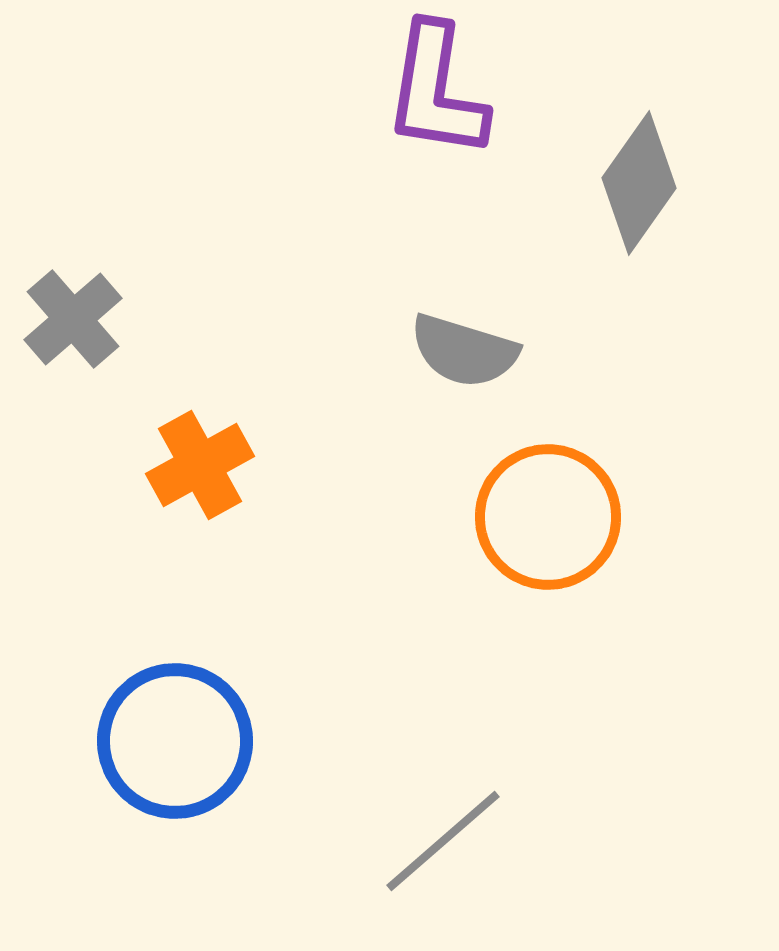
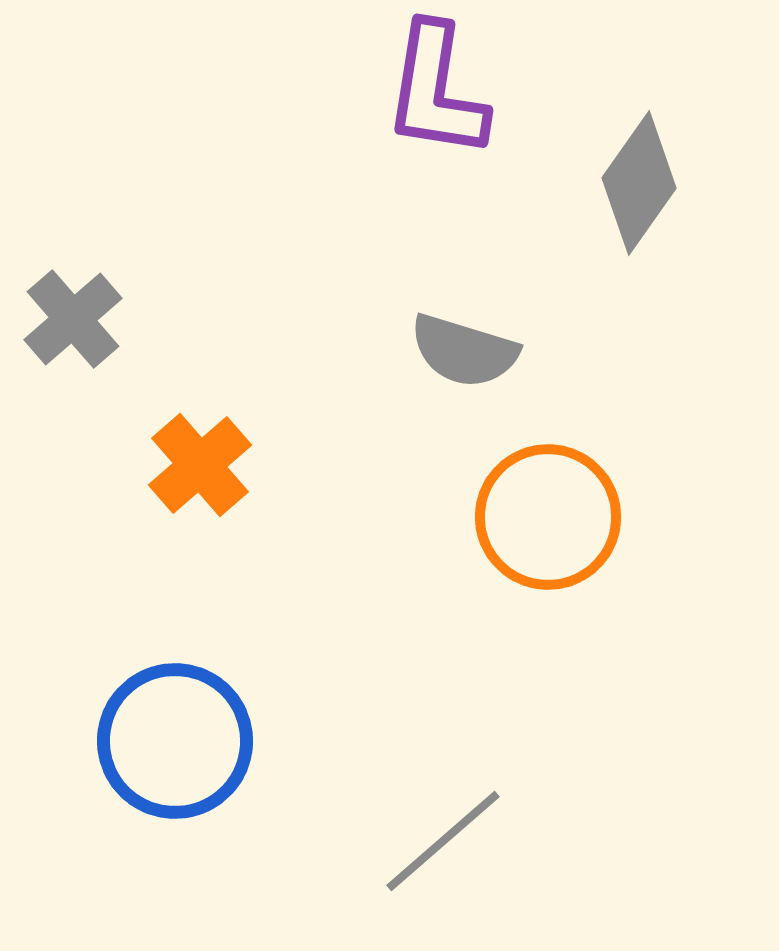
orange cross: rotated 12 degrees counterclockwise
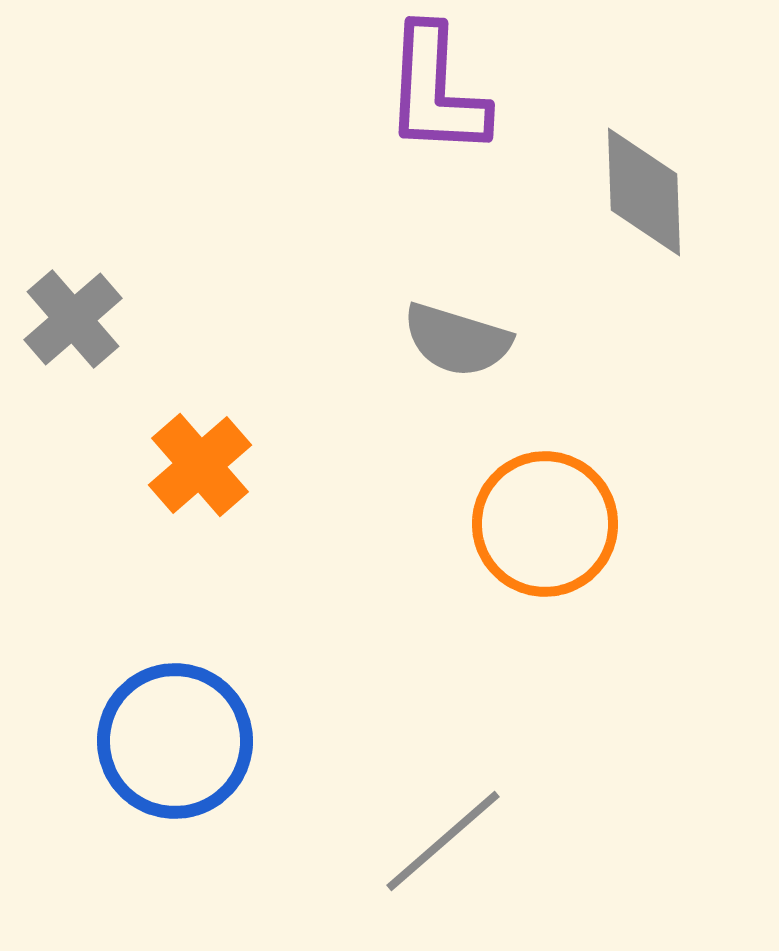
purple L-shape: rotated 6 degrees counterclockwise
gray diamond: moved 5 px right, 9 px down; rotated 37 degrees counterclockwise
gray semicircle: moved 7 px left, 11 px up
orange circle: moved 3 px left, 7 px down
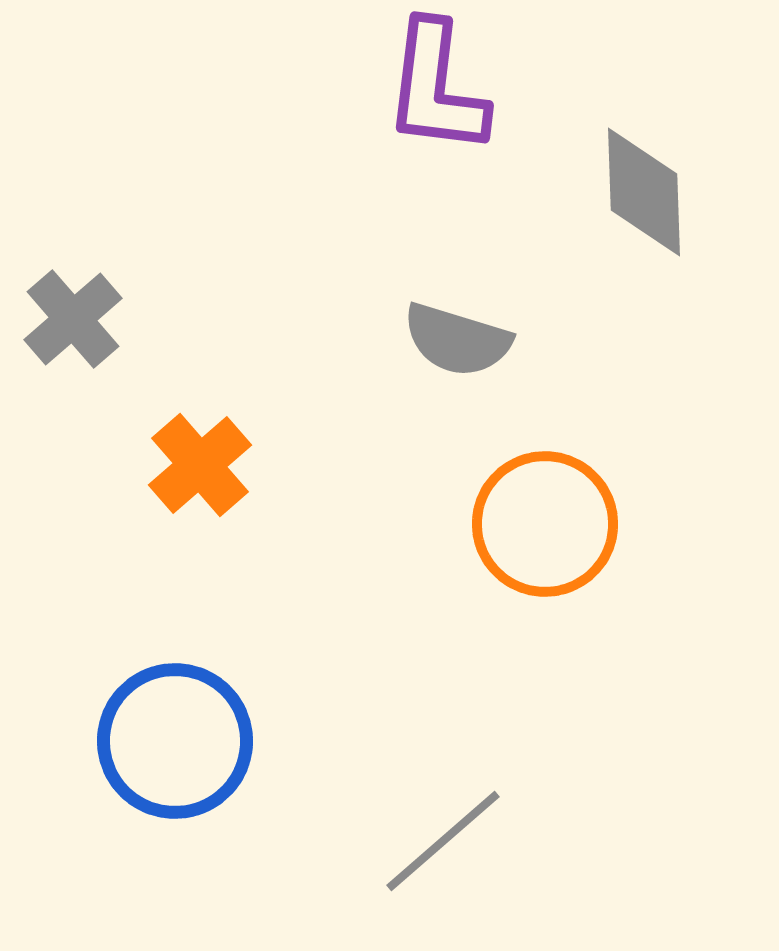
purple L-shape: moved 3 px up; rotated 4 degrees clockwise
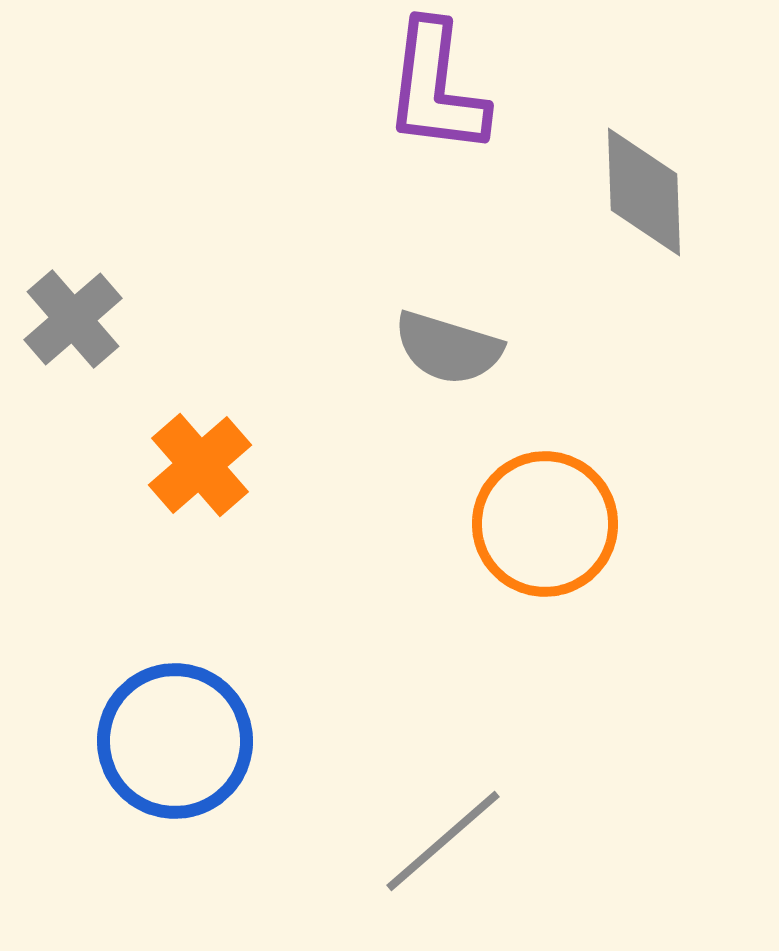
gray semicircle: moved 9 px left, 8 px down
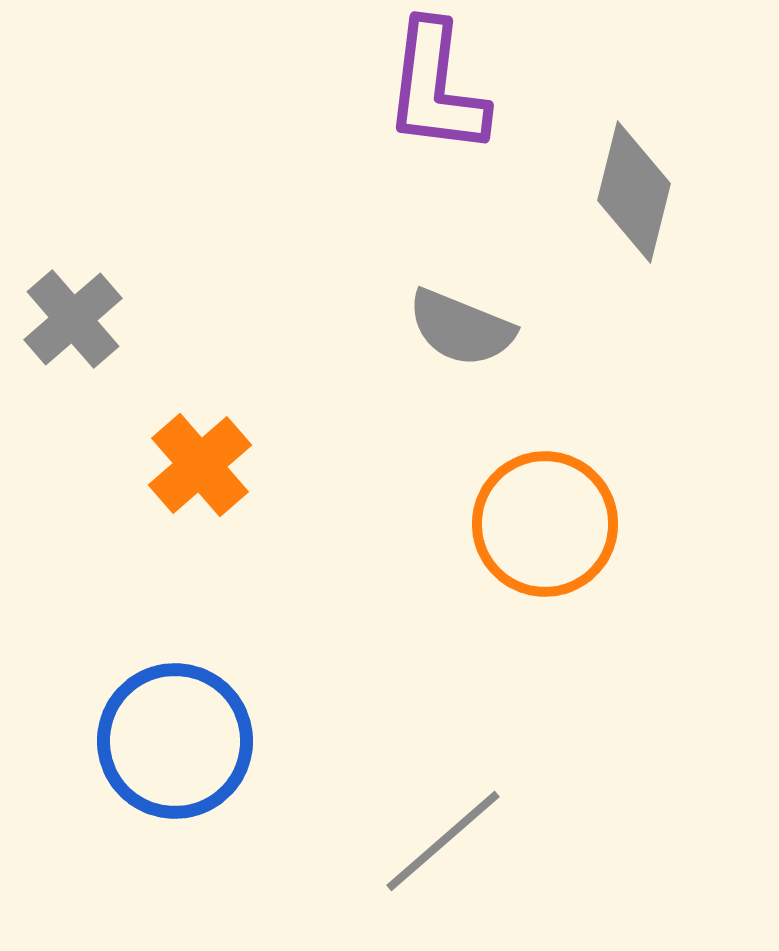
gray diamond: moved 10 px left; rotated 16 degrees clockwise
gray semicircle: moved 13 px right, 20 px up; rotated 5 degrees clockwise
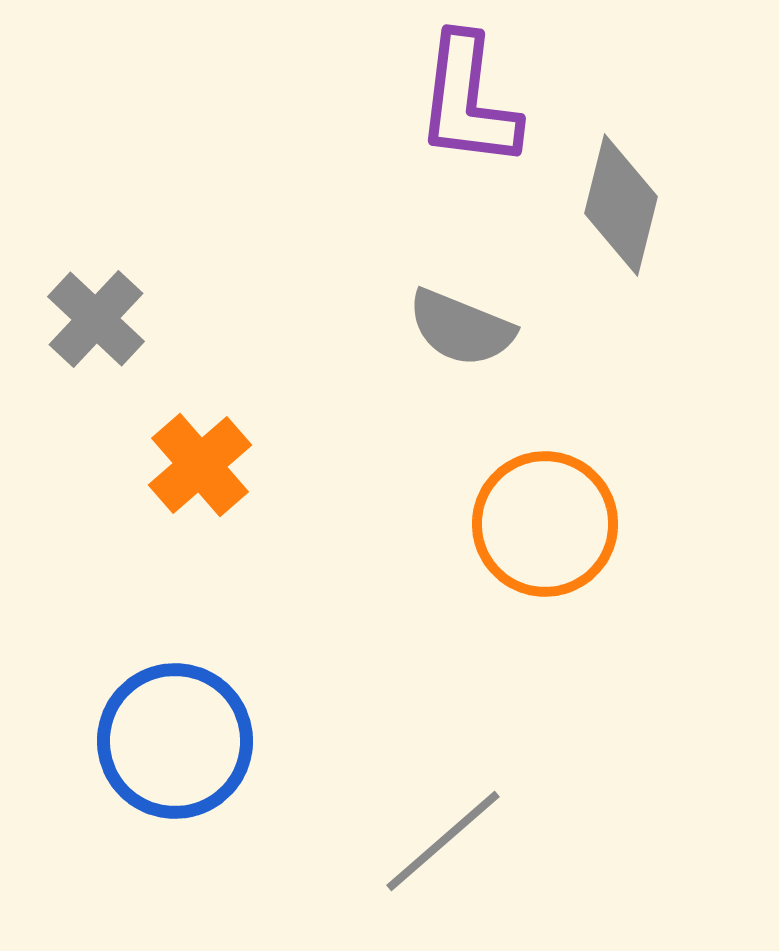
purple L-shape: moved 32 px right, 13 px down
gray diamond: moved 13 px left, 13 px down
gray cross: moved 23 px right; rotated 6 degrees counterclockwise
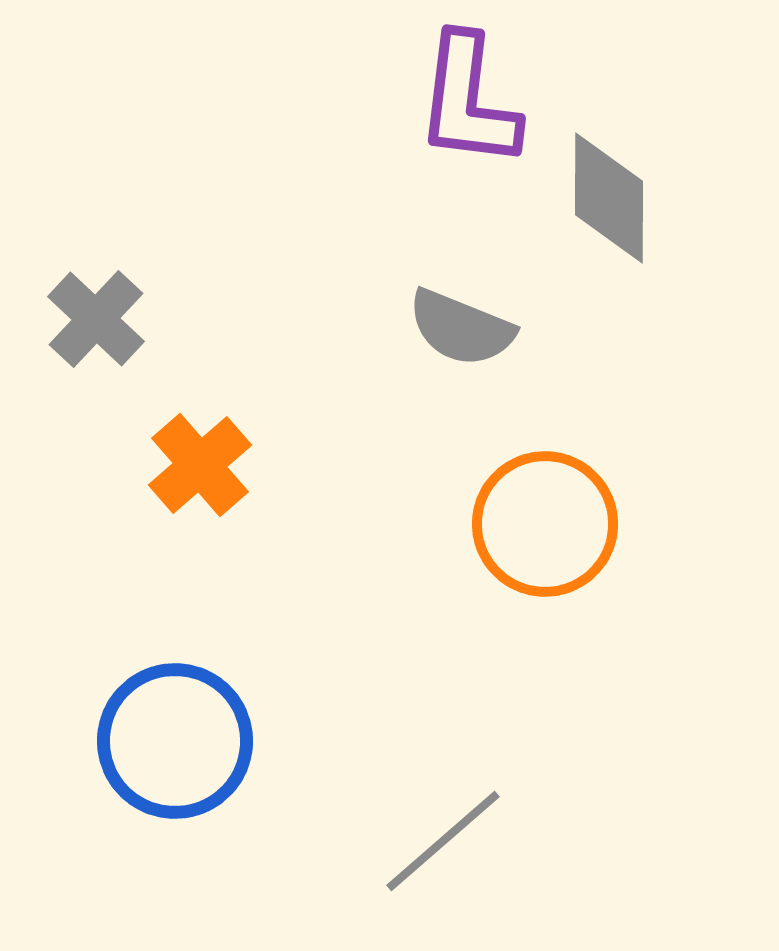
gray diamond: moved 12 px left, 7 px up; rotated 14 degrees counterclockwise
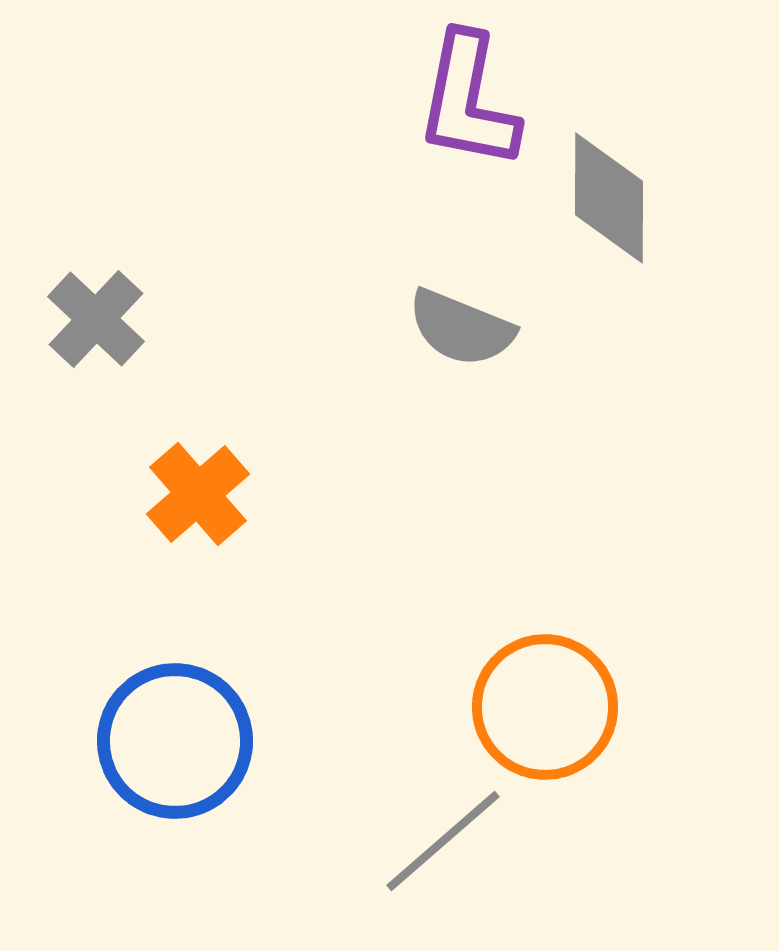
purple L-shape: rotated 4 degrees clockwise
orange cross: moved 2 px left, 29 px down
orange circle: moved 183 px down
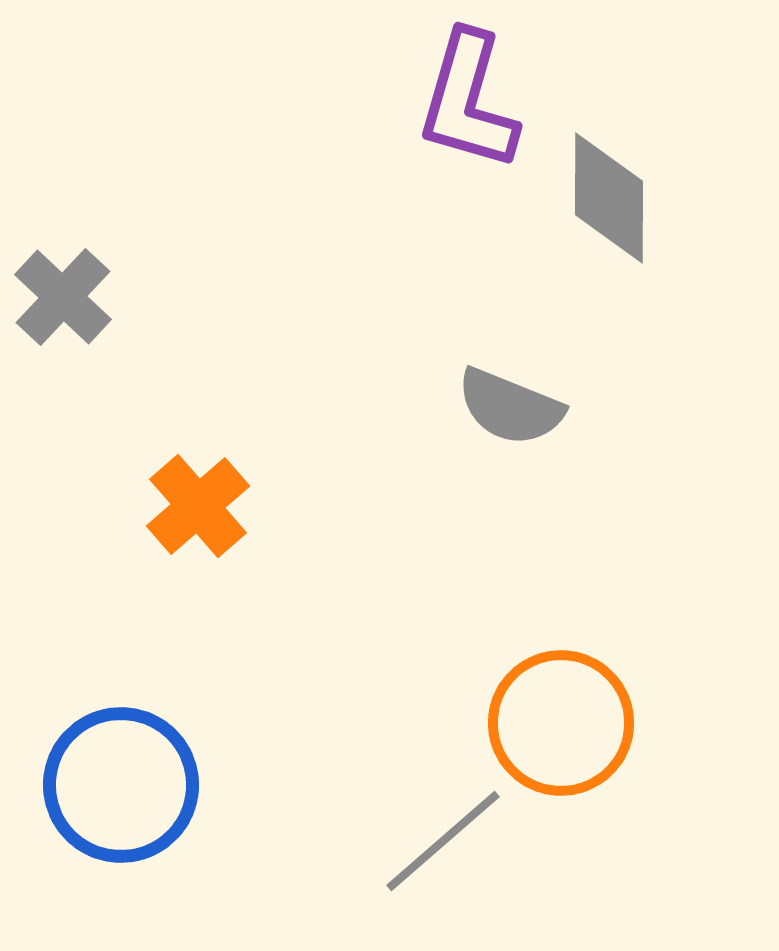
purple L-shape: rotated 5 degrees clockwise
gray cross: moved 33 px left, 22 px up
gray semicircle: moved 49 px right, 79 px down
orange cross: moved 12 px down
orange circle: moved 16 px right, 16 px down
blue circle: moved 54 px left, 44 px down
